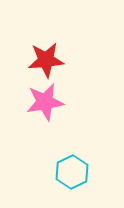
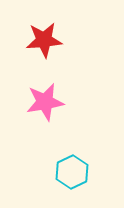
red star: moved 2 px left, 20 px up
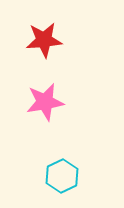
cyan hexagon: moved 10 px left, 4 px down
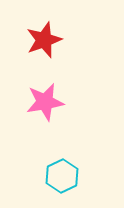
red star: rotated 15 degrees counterclockwise
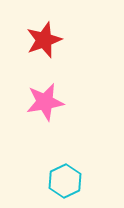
cyan hexagon: moved 3 px right, 5 px down
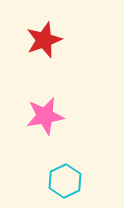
pink star: moved 14 px down
